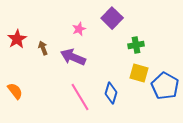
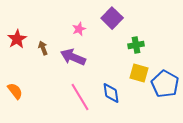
blue pentagon: moved 2 px up
blue diamond: rotated 25 degrees counterclockwise
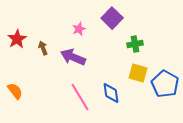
green cross: moved 1 px left, 1 px up
yellow square: moved 1 px left
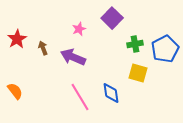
blue pentagon: moved 35 px up; rotated 16 degrees clockwise
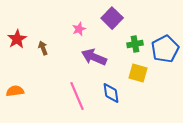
purple arrow: moved 21 px right
orange semicircle: rotated 60 degrees counterclockwise
pink line: moved 3 px left, 1 px up; rotated 8 degrees clockwise
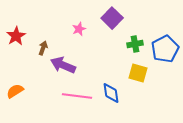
red star: moved 1 px left, 3 px up
brown arrow: rotated 40 degrees clockwise
purple arrow: moved 31 px left, 8 px down
orange semicircle: rotated 24 degrees counterclockwise
pink line: rotated 60 degrees counterclockwise
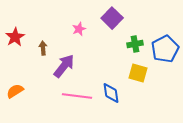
red star: moved 1 px left, 1 px down
brown arrow: rotated 24 degrees counterclockwise
purple arrow: moved 1 px right, 1 px down; rotated 105 degrees clockwise
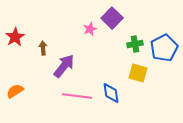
pink star: moved 11 px right
blue pentagon: moved 1 px left, 1 px up
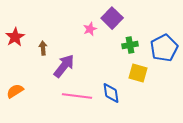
green cross: moved 5 px left, 1 px down
